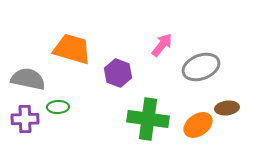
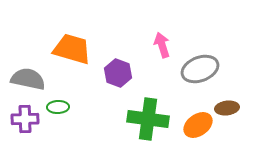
pink arrow: rotated 55 degrees counterclockwise
gray ellipse: moved 1 px left, 2 px down
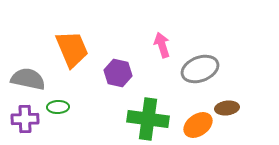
orange trapezoid: rotated 51 degrees clockwise
purple hexagon: rotated 8 degrees counterclockwise
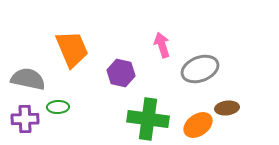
purple hexagon: moved 3 px right
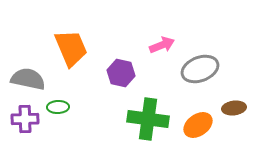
pink arrow: rotated 85 degrees clockwise
orange trapezoid: moved 1 px left, 1 px up
brown ellipse: moved 7 px right
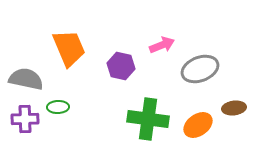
orange trapezoid: moved 2 px left
purple hexagon: moved 7 px up
gray semicircle: moved 2 px left
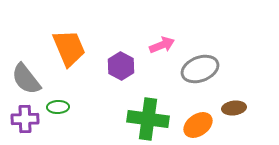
purple hexagon: rotated 16 degrees clockwise
gray semicircle: rotated 140 degrees counterclockwise
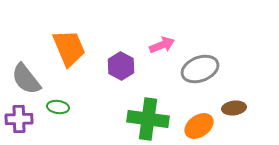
green ellipse: rotated 10 degrees clockwise
purple cross: moved 6 px left
orange ellipse: moved 1 px right, 1 px down
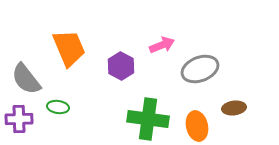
orange ellipse: moved 2 px left; rotated 68 degrees counterclockwise
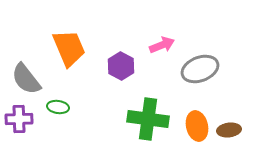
brown ellipse: moved 5 px left, 22 px down
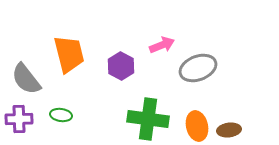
orange trapezoid: moved 6 px down; rotated 9 degrees clockwise
gray ellipse: moved 2 px left, 1 px up
green ellipse: moved 3 px right, 8 px down
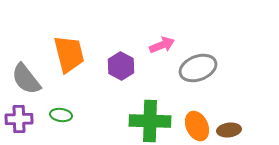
green cross: moved 2 px right, 2 px down; rotated 6 degrees counterclockwise
orange ellipse: rotated 12 degrees counterclockwise
